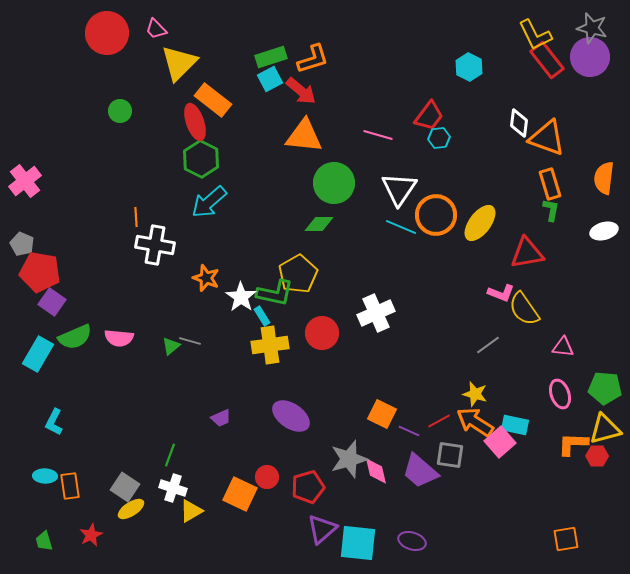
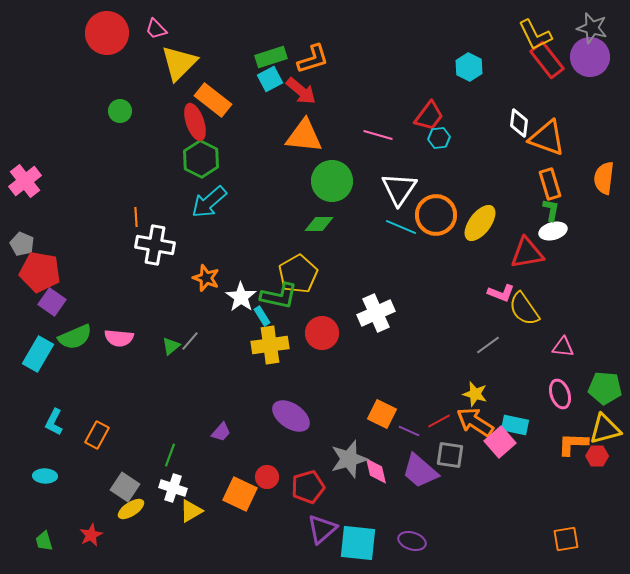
green circle at (334, 183): moved 2 px left, 2 px up
white ellipse at (604, 231): moved 51 px left
green L-shape at (275, 293): moved 4 px right, 3 px down
gray line at (190, 341): rotated 65 degrees counterclockwise
purple trapezoid at (221, 418): moved 14 px down; rotated 25 degrees counterclockwise
orange rectangle at (70, 486): moved 27 px right, 51 px up; rotated 36 degrees clockwise
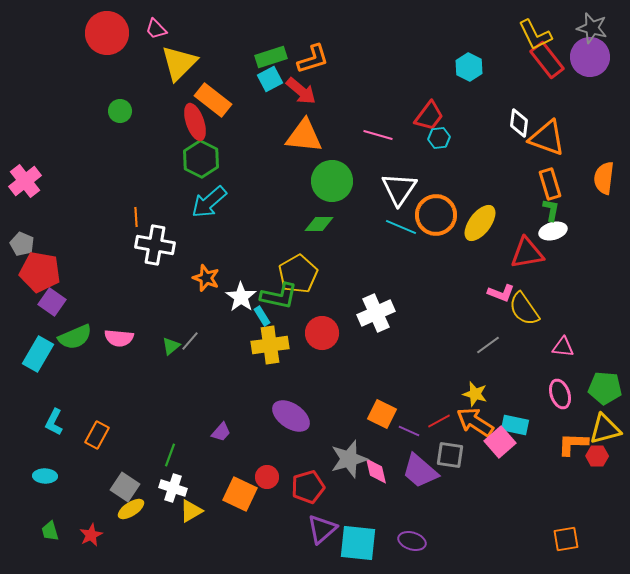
green trapezoid at (44, 541): moved 6 px right, 10 px up
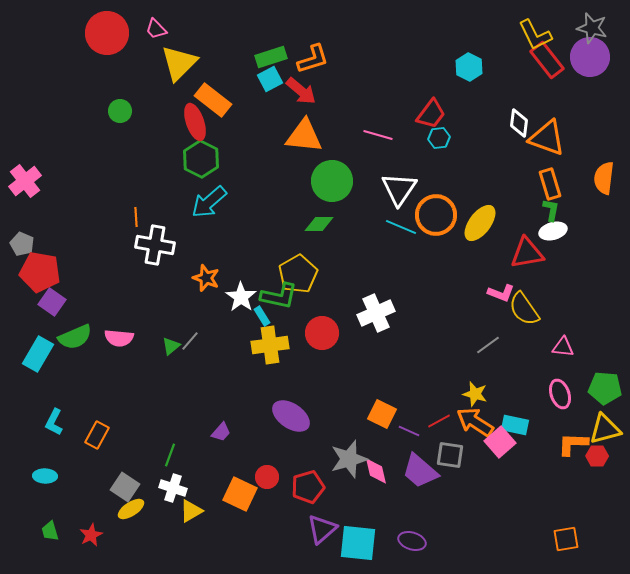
red trapezoid at (429, 116): moved 2 px right, 2 px up
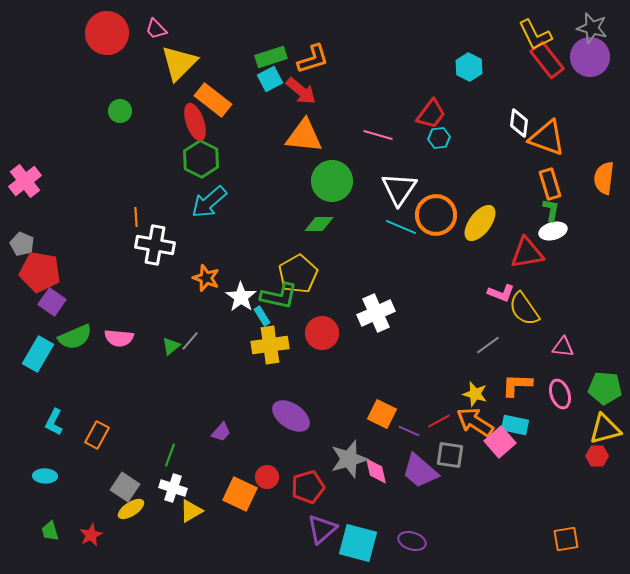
orange L-shape at (573, 444): moved 56 px left, 59 px up
cyan square at (358, 543): rotated 9 degrees clockwise
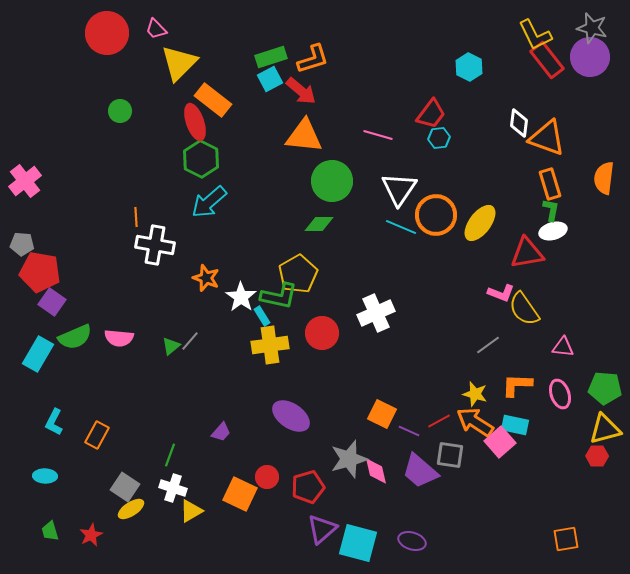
gray pentagon at (22, 244): rotated 20 degrees counterclockwise
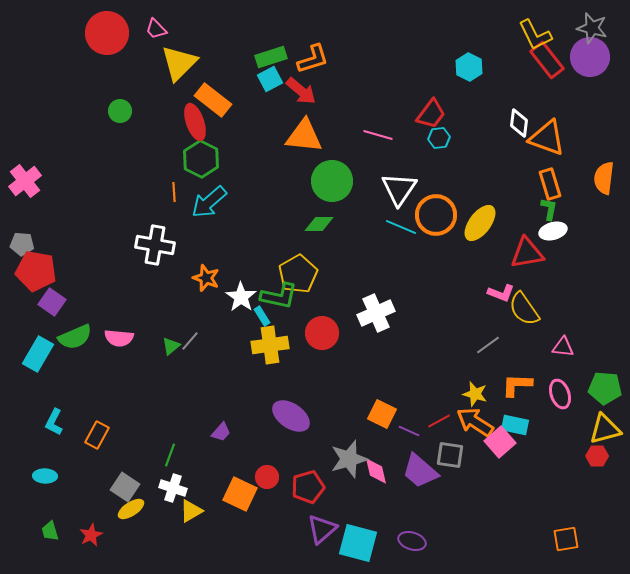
green L-shape at (551, 210): moved 2 px left, 1 px up
orange line at (136, 217): moved 38 px right, 25 px up
red pentagon at (40, 272): moved 4 px left, 1 px up
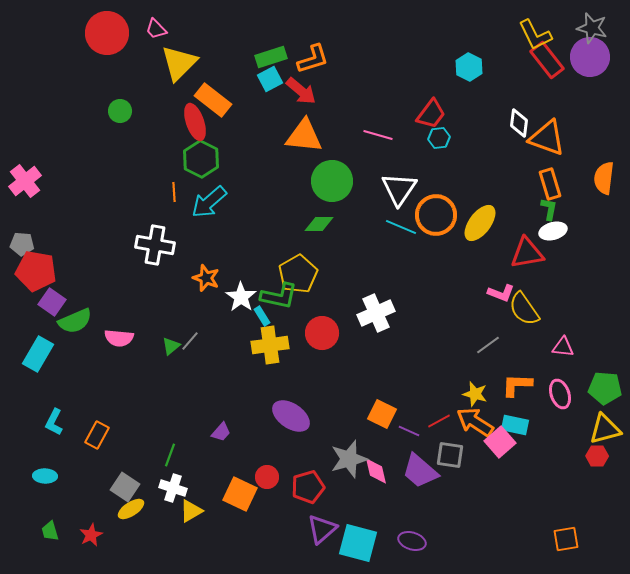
green semicircle at (75, 337): moved 16 px up
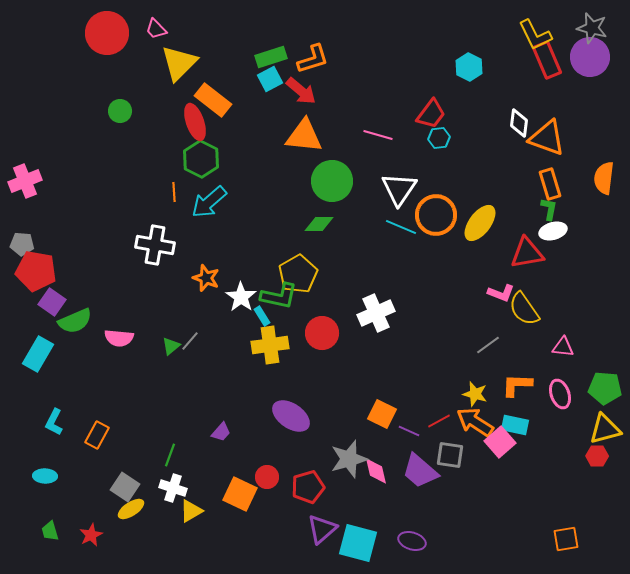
red rectangle at (547, 60): rotated 15 degrees clockwise
pink cross at (25, 181): rotated 16 degrees clockwise
